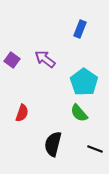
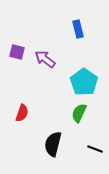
blue rectangle: moved 2 px left; rotated 36 degrees counterclockwise
purple square: moved 5 px right, 8 px up; rotated 21 degrees counterclockwise
green semicircle: rotated 66 degrees clockwise
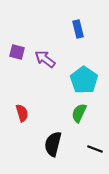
cyan pentagon: moved 2 px up
red semicircle: rotated 36 degrees counterclockwise
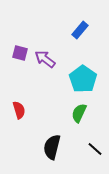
blue rectangle: moved 2 px right, 1 px down; rotated 54 degrees clockwise
purple square: moved 3 px right, 1 px down
cyan pentagon: moved 1 px left, 1 px up
red semicircle: moved 3 px left, 3 px up
black semicircle: moved 1 px left, 3 px down
black line: rotated 21 degrees clockwise
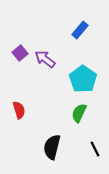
purple square: rotated 35 degrees clockwise
black line: rotated 21 degrees clockwise
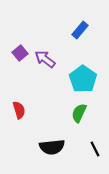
black semicircle: rotated 110 degrees counterclockwise
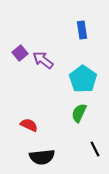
blue rectangle: moved 2 px right; rotated 48 degrees counterclockwise
purple arrow: moved 2 px left, 1 px down
red semicircle: moved 10 px right, 15 px down; rotated 48 degrees counterclockwise
black semicircle: moved 10 px left, 10 px down
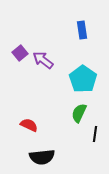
black line: moved 15 px up; rotated 35 degrees clockwise
